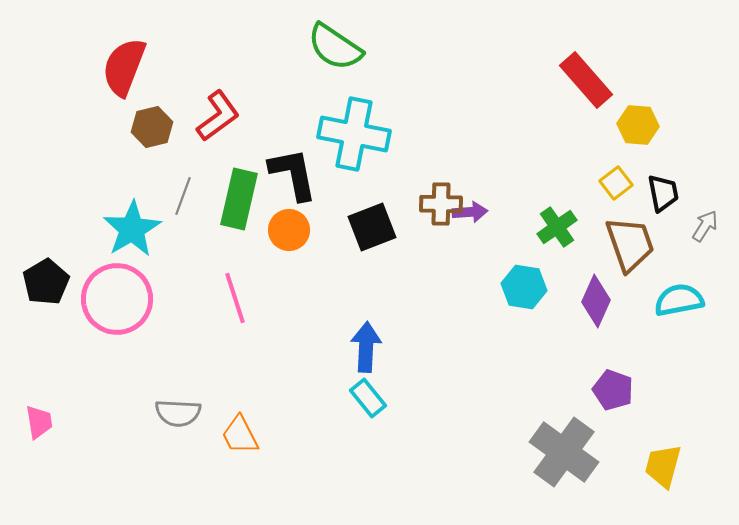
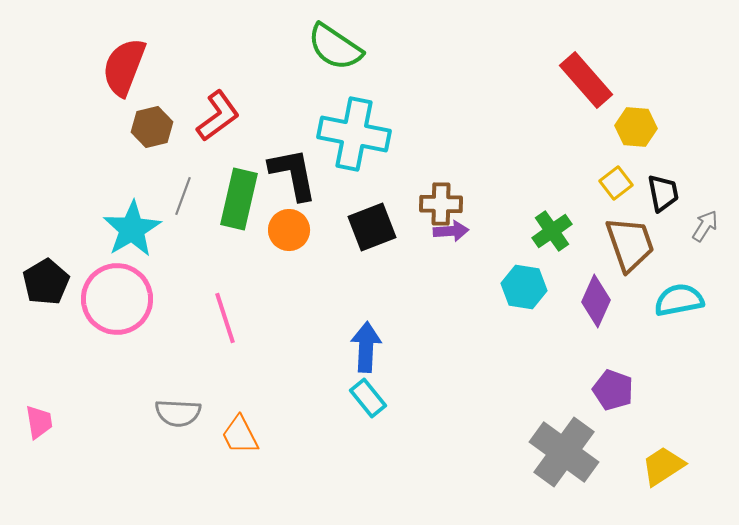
yellow hexagon: moved 2 px left, 2 px down
purple arrow: moved 19 px left, 19 px down
green cross: moved 5 px left, 4 px down
pink line: moved 10 px left, 20 px down
yellow trapezoid: rotated 42 degrees clockwise
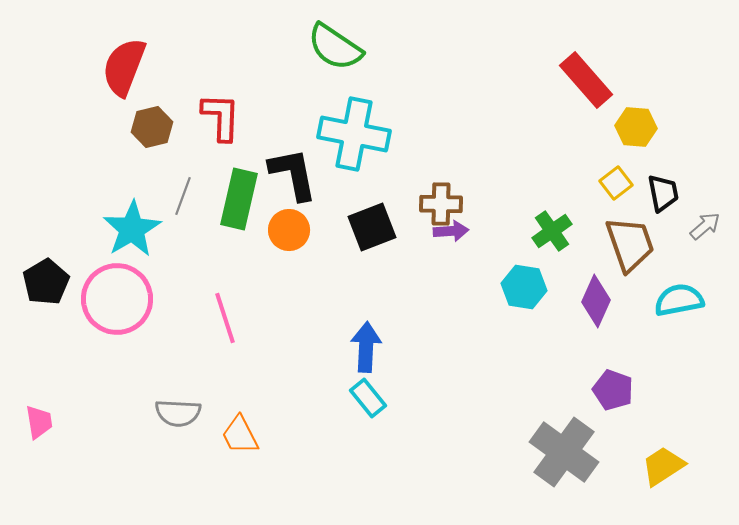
red L-shape: moved 3 px right, 1 px down; rotated 52 degrees counterclockwise
gray arrow: rotated 16 degrees clockwise
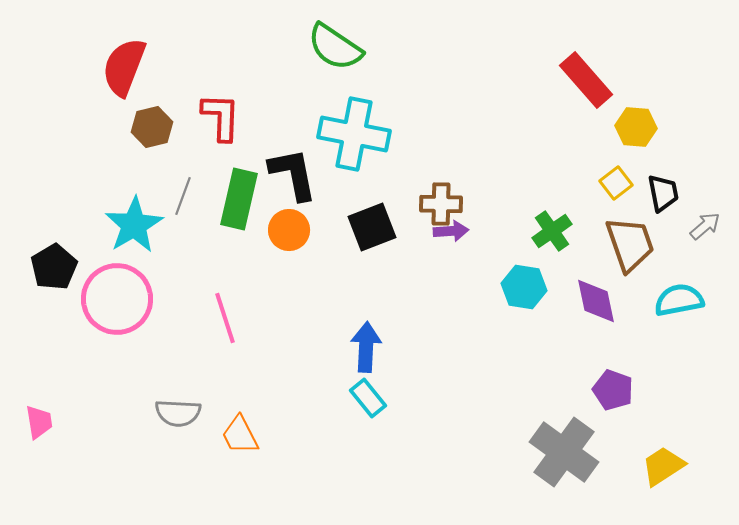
cyan star: moved 2 px right, 4 px up
black pentagon: moved 8 px right, 15 px up
purple diamond: rotated 36 degrees counterclockwise
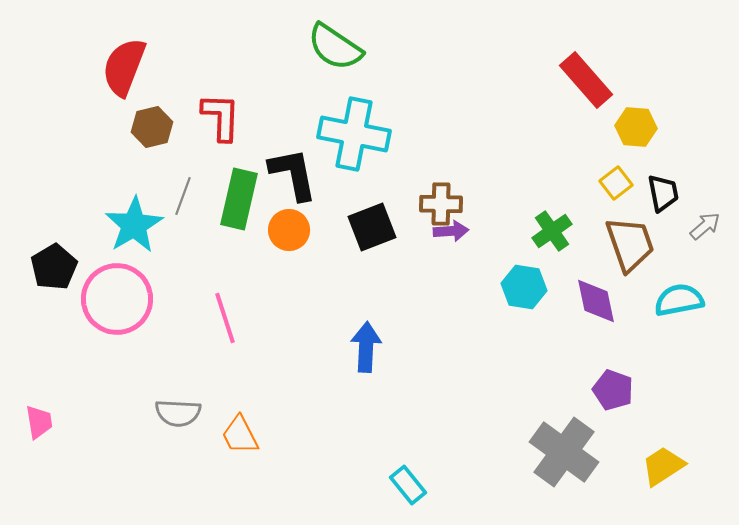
cyan rectangle: moved 40 px right, 87 px down
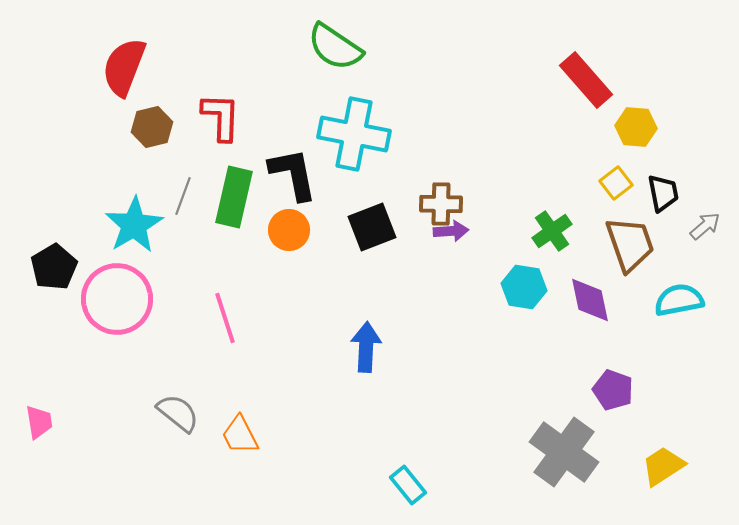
green rectangle: moved 5 px left, 2 px up
purple diamond: moved 6 px left, 1 px up
gray semicircle: rotated 144 degrees counterclockwise
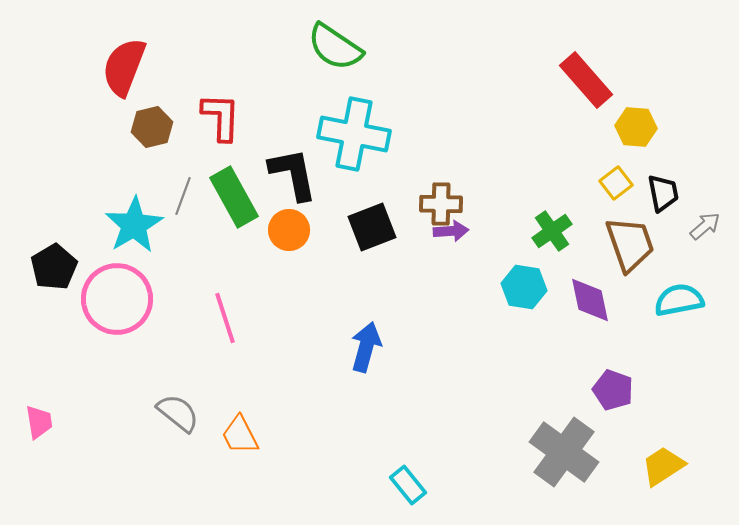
green rectangle: rotated 42 degrees counterclockwise
blue arrow: rotated 12 degrees clockwise
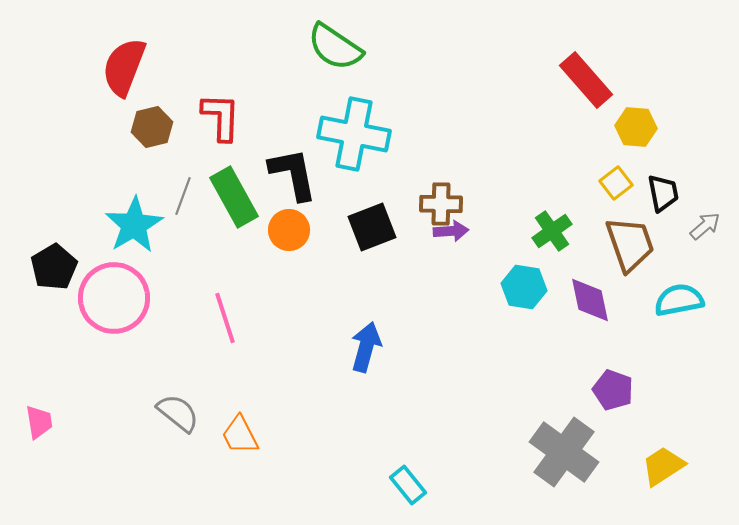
pink circle: moved 3 px left, 1 px up
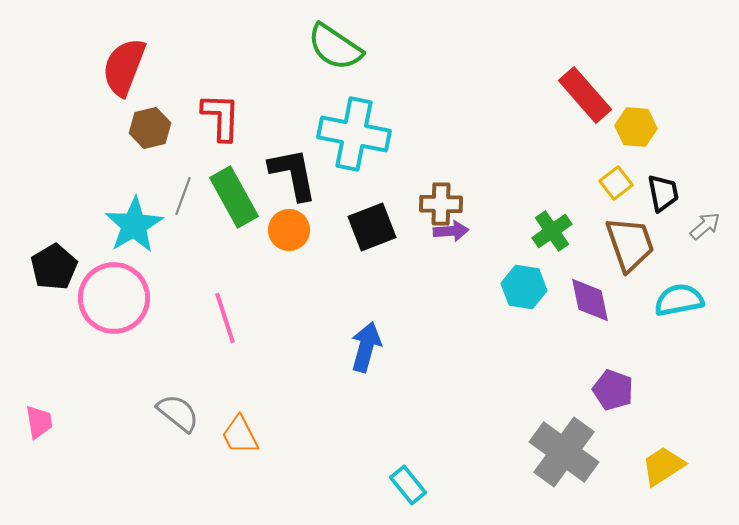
red rectangle: moved 1 px left, 15 px down
brown hexagon: moved 2 px left, 1 px down
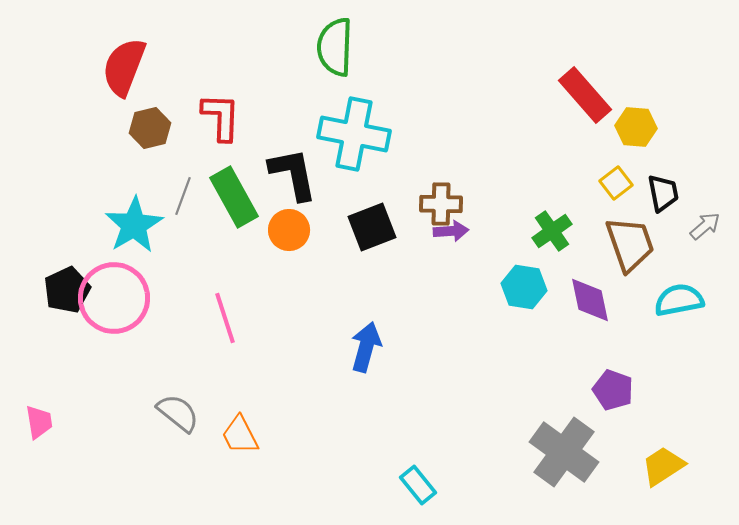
green semicircle: rotated 58 degrees clockwise
black pentagon: moved 13 px right, 23 px down; rotated 6 degrees clockwise
cyan rectangle: moved 10 px right
